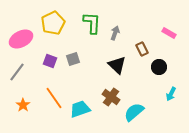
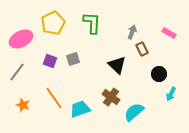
gray arrow: moved 17 px right, 1 px up
black circle: moved 7 px down
orange star: rotated 16 degrees counterclockwise
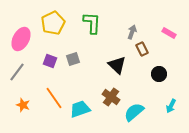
pink ellipse: rotated 35 degrees counterclockwise
cyan arrow: moved 12 px down
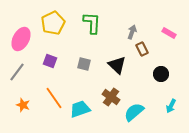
gray square: moved 11 px right, 5 px down; rotated 32 degrees clockwise
black circle: moved 2 px right
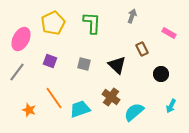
gray arrow: moved 16 px up
orange star: moved 6 px right, 5 px down
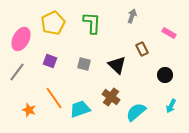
black circle: moved 4 px right, 1 px down
cyan semicircle: moved 2 px right
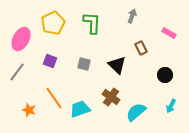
brown rectangle: moved 1 px left, 1 px up
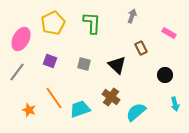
cyan arrow: moved 4 px right, 2 px up; rotated 40 degrees counterclockwise
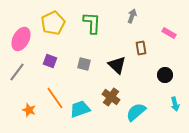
brown rectangle: rotated 16 degrees clockwise
orange line: moved 1 px right
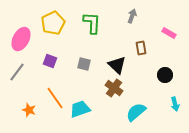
brown cross: moved 3 px right, 9 px up
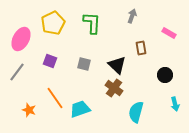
cyan semicircle: rotated 35 degrees counterclockwise
